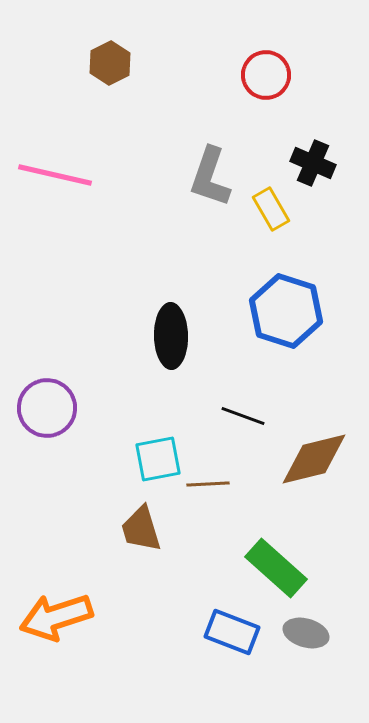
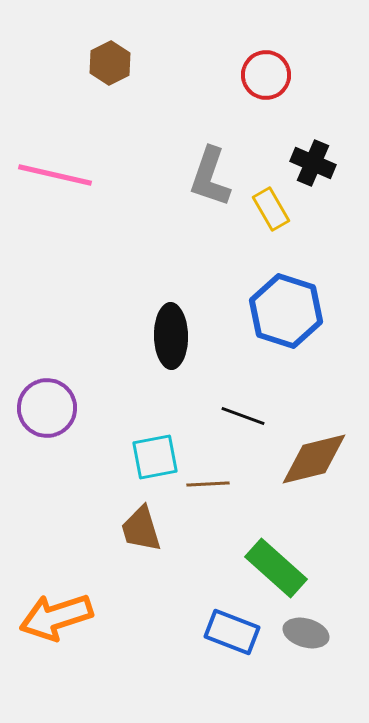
cyan square: moved 3 px left, 2 px up
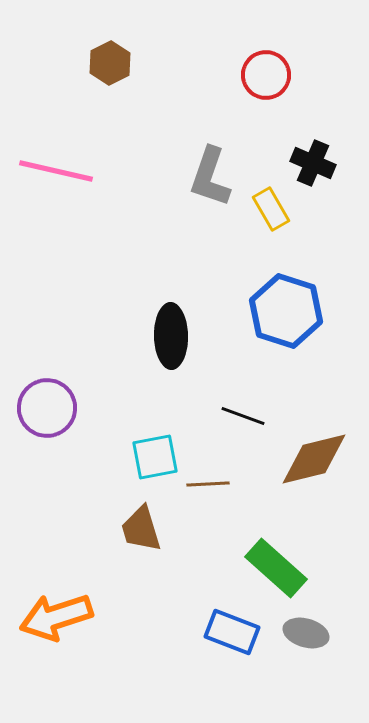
pink line: moved 1 px right, 4 px up
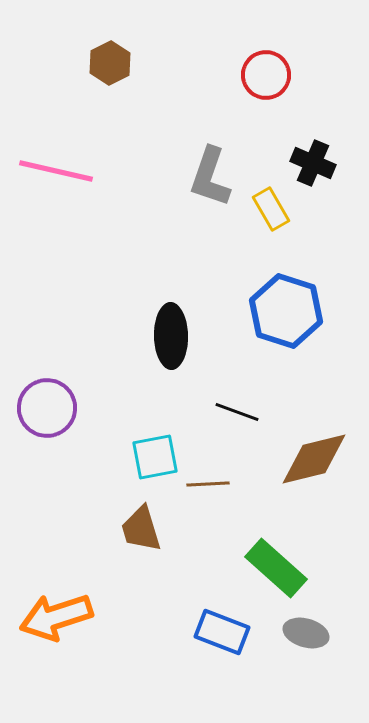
black line: moved 6 px left, 4 px up
blue rectangle: moved 10 px left
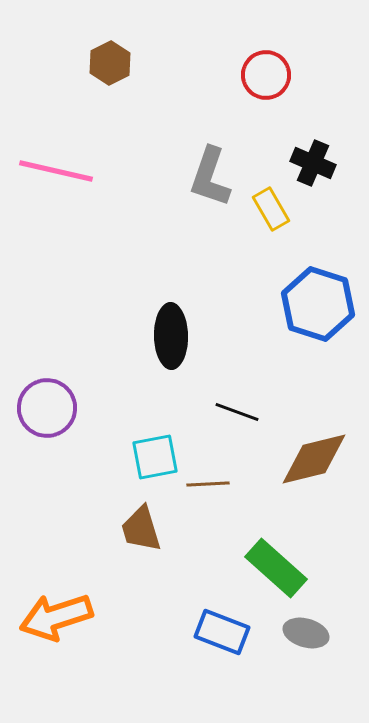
blue hexagon: moved 32 px right, 7 px up
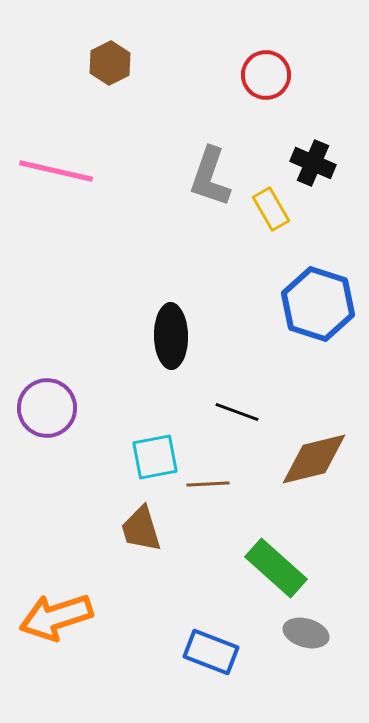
blue rectangle: moved 11 px left, 20 px down
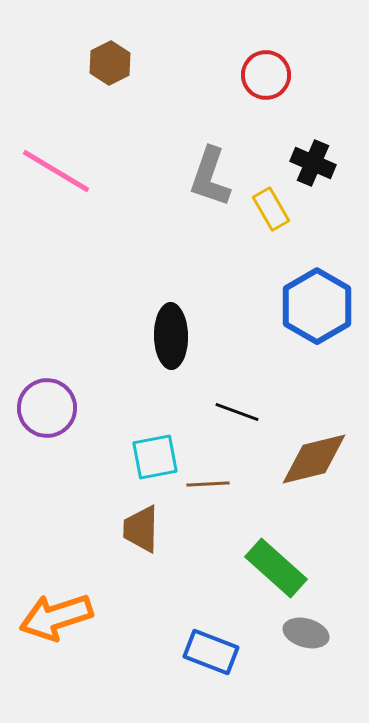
pink line: rotated 18 degrees clockwise
blue hexagon: moved 1 px left, 2 px down; rotated 12 degrees clockwise
brown trapezoid: rotated 18 degrees clockwise
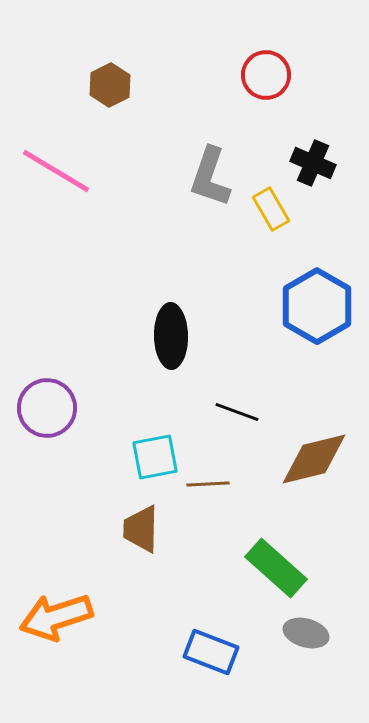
brown hexagon: moved 22 px down
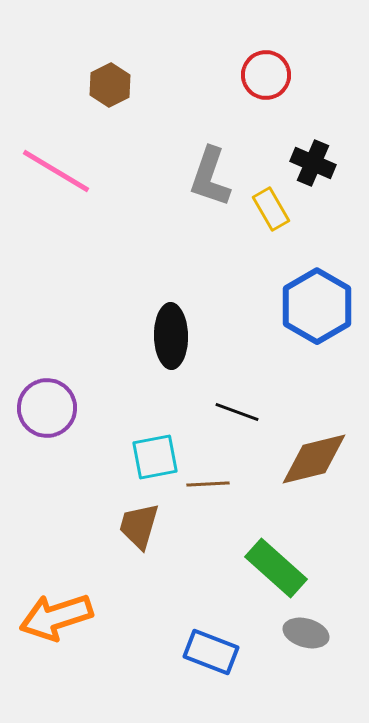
brown trapezoid: moved 2 px left, 3 px up; rotated 15 degrees clockwise
